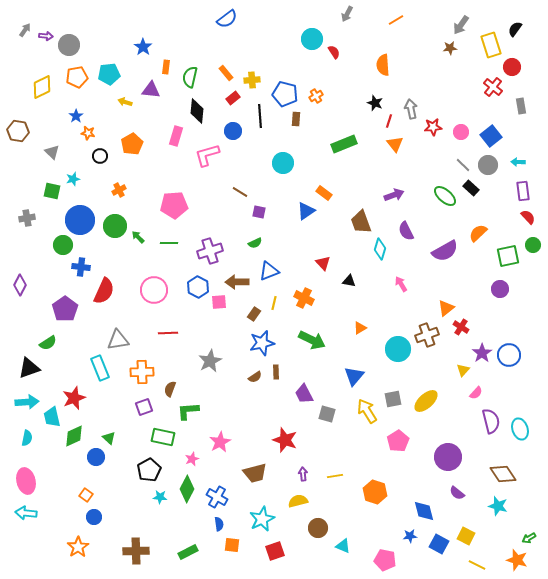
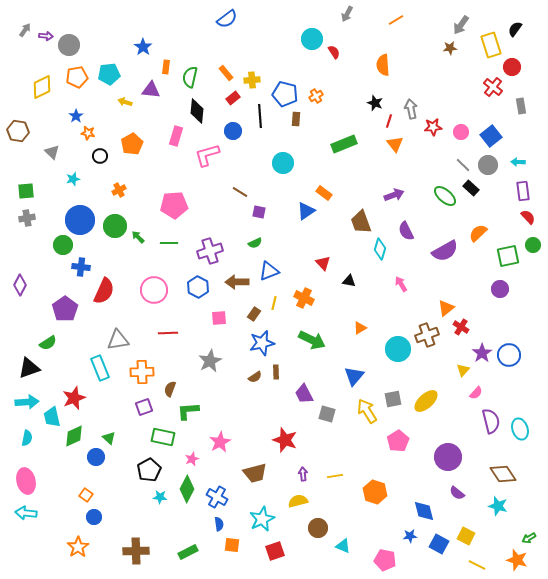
green square at (52, 191): moved 26 px left; rotated 18 degrees counterclockwise
pink square at (219, 302): moved 16 px down
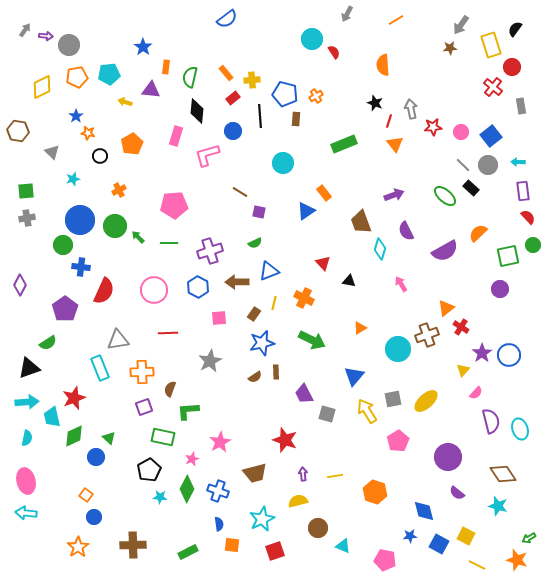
orange rectangle at (324, 193): rotated 14 degrees clockwise
blue cross at (217, 497): moved 1 px right, 6 px up; rotated 10 degrees counterclockwise
brown cross at (136, 551): moved 3 px left, 6 px up
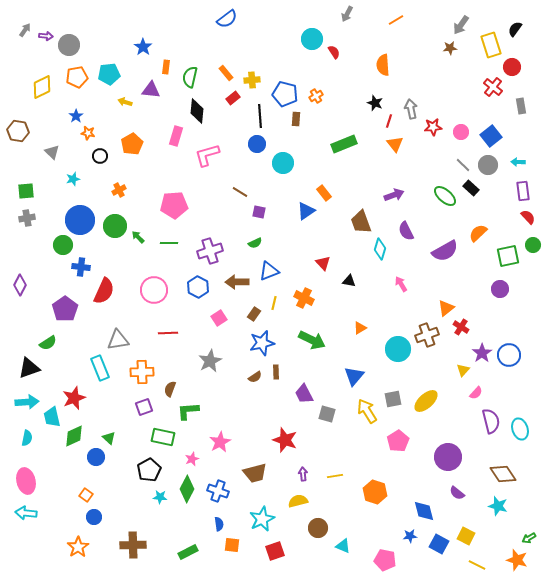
blue circle at (233, 131): moved 24 px right, 13 px down
pink square at (219, 318): rotated 28 degrees counterclockwise
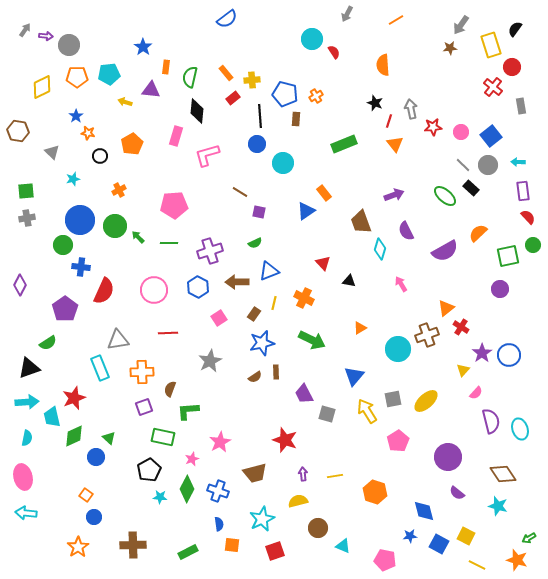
orange pentagon at (77, 77): rotated 10 degrees clockwise
pink ellipse at (26, 481): moved 3 px left, 4 px up
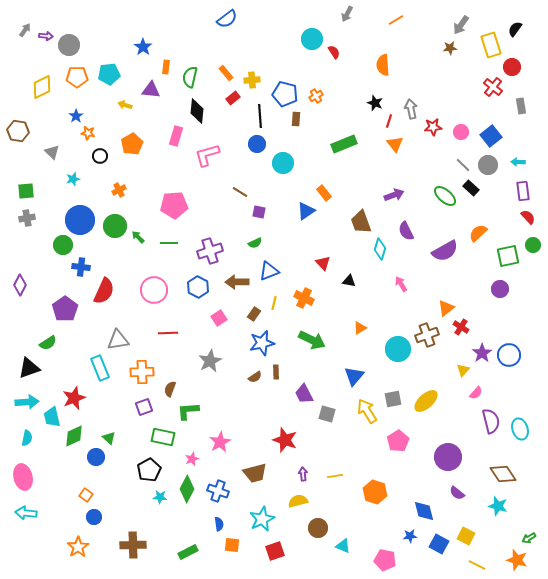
yellow arrow at (125, 102): moved 3 px down
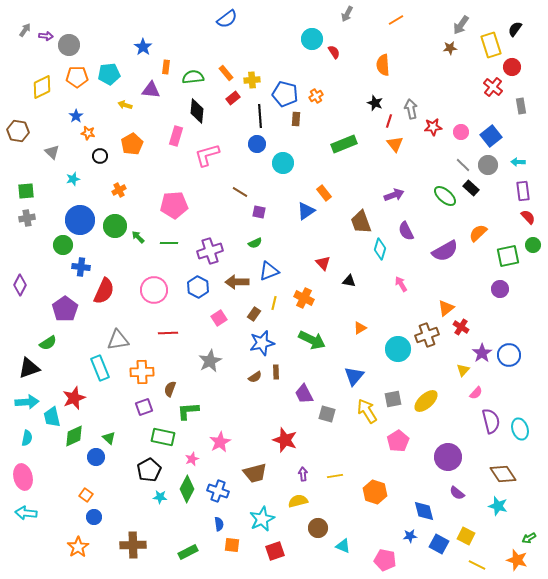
green semicircle at (190, 77): moved 3 px right; rotated 70 degrees clockwise
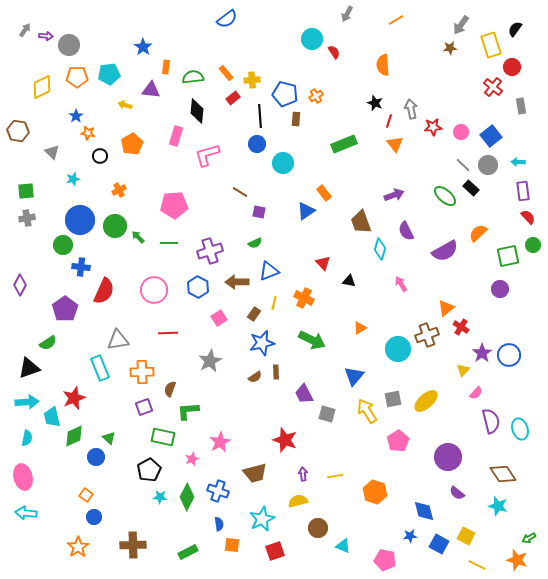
green diamond at (187, 489): moved 8 px down
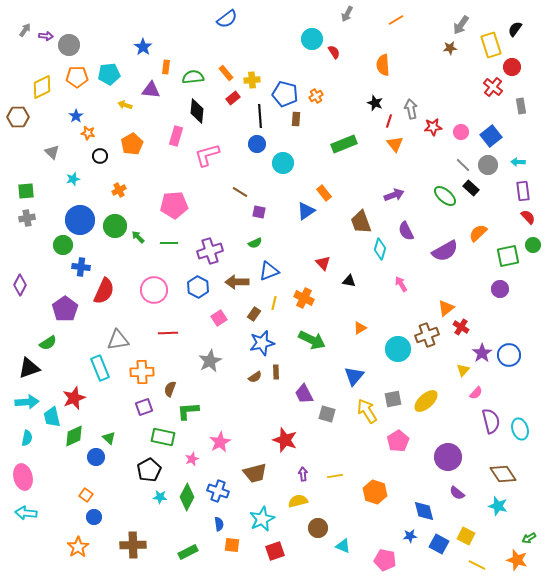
brown hexagon at (18, 131): moved 14 px up; rotated 10 degrees counterclockwise
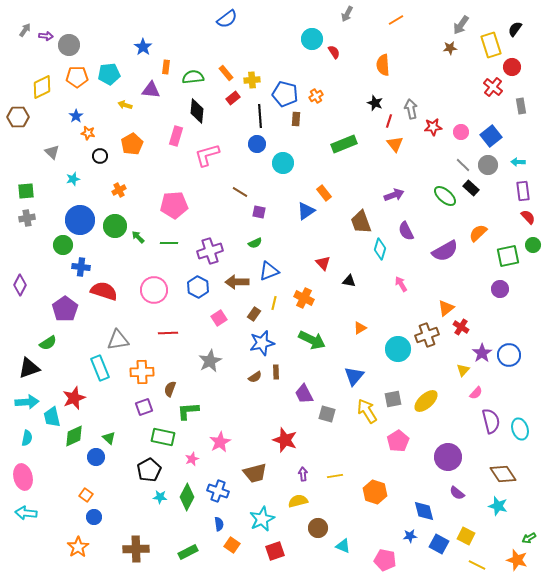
red semicircle at (104, 291): rotated 96 degrees counterclockwise
brown cross at (133, 545): moved 3 px right, 4 px down
orange square at (232, 545): rotated 28 degrees clockwise
